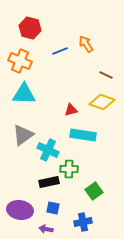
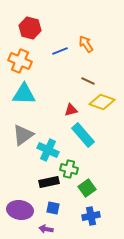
brown line: moved 18 px left, 6 px down
cyan rectangle: rotated 40 degrees clockwise
green cross: rotated 12 degrees clockwise
green square: moved 7 px left, 3 px up
blue cross: moved 8 px right, 6 px up
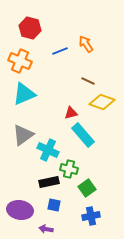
cyan triangle: rotated 25 degrees counterclockwise
red triangle: moved 3 px down
blue square: moved 1 px right, 3 px up
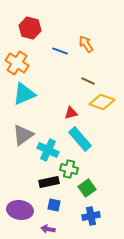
blue line: rotated 42 degrees clockwise
orange cross: moved 3 px left, 2 px down; rotated 10 degrees clockwise
cyan rectangle: moved 3 px left, 4 px down
purple arrow: moved 2 px right
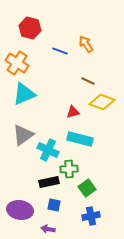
red triangle: moved 2 px right, 1 px up
cyan rectangle: rotated 35 degrees counterclockwise
green cross: rotated 18 degrees counterclockwise
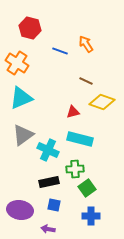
brown line: moved 2 px left
cyan triangle: moved 3 px left, 4 px down
green cross: moved 6 px right
blue cross: rotated 12 degrees clockwise
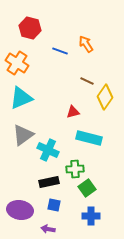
brown line: moved 1 px right
yellow diamond: moved 3 px right, 5 px up; rotated 75 degrees counterclockwise
cyan rectangle: moved 9 px right, 1 px up
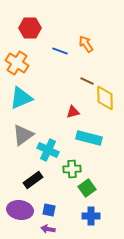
red hexagon: rotated 15 degrees counterclockwise
yellow diamond: moved 1 px down; rotated 35 degrees counterclockwise
green cross: moved 3 px left
black rectangle: moved 16 px left, 2 px up; rotated 24 degrees counterclockwise
blue square: moved 5 px left, 5 px down
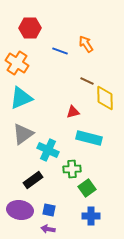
gray triangle: moved 1 px up
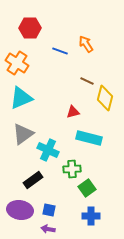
yellow diamond: rotated 15 degrees clockwise
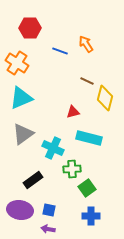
cyan cross: moved 5 px right, 2 px up
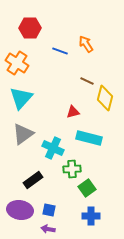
cyan triangle: rotated 25 degrees counterclockwise
